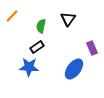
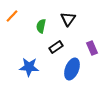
black rectangle: moved 19 px right
blue ellipse: moved 2 px left; rotated 15 degrees counterclockwise
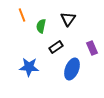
orange line: moved 10 px right, 1 px up; rotated 64 degrees counterclockwise
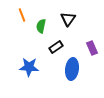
blue ellipse: rotated 15 degrees counterclockwise
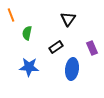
orange line: moved 11 px left
green semicircle: moved 14 px left, 7 px down
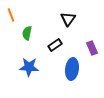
black rectangle: moved 1 px left, 2 px up
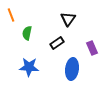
black rectangle: moved 2 px right, 2 px up
